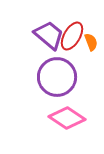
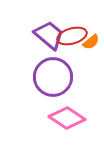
red ellipse: rotated 44 degrees clockwise
orange semicircle: rotated 72 degrees clockwise
purple circle: moved 4 px left
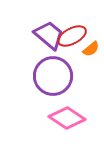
red ellipse: rotated 12 degrees counterclockwise
orange semicircle: moved 7 px down
purple circle: moved 1 px up
